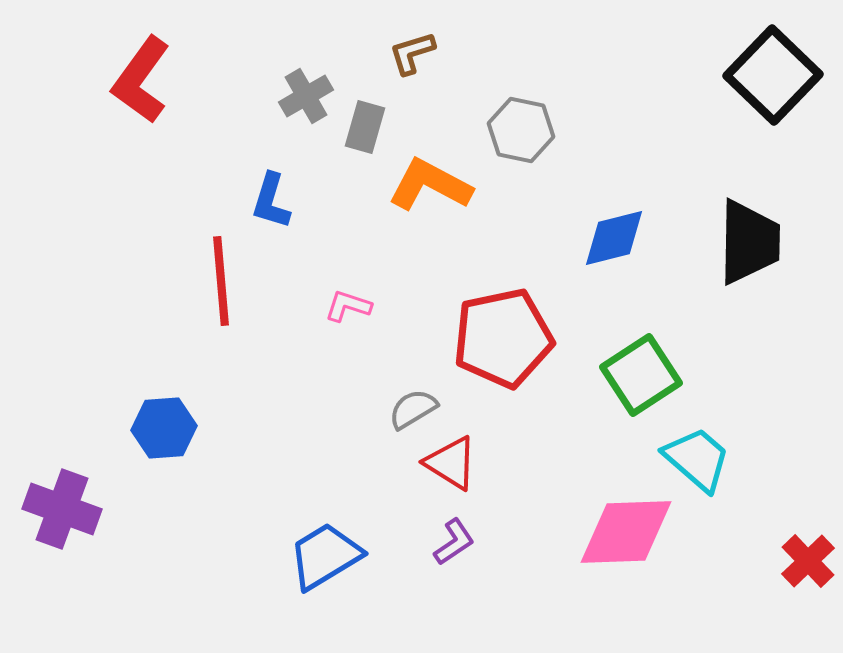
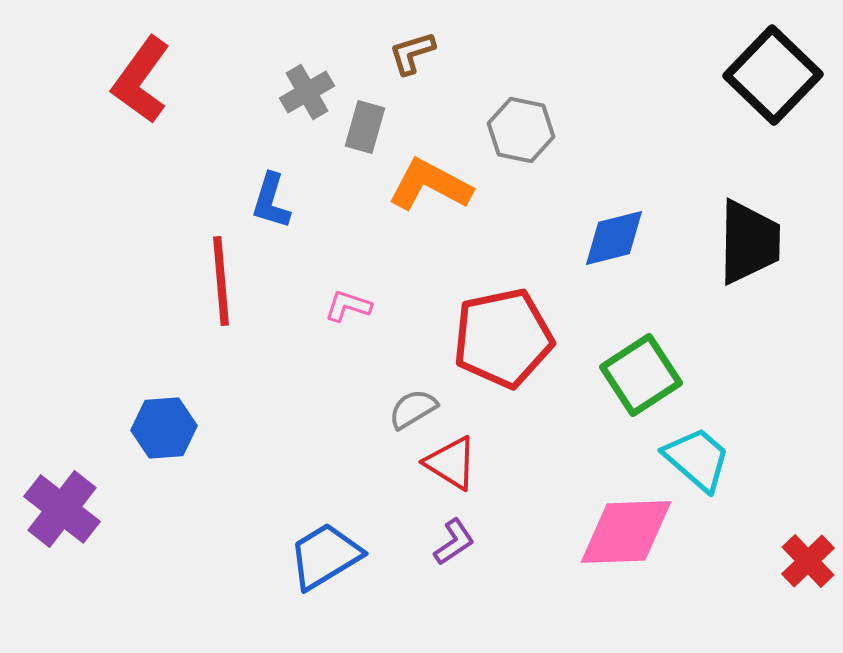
gray cross: moved 1 px right, 4 px up
purple cross: rotated 18 degrees clockwise
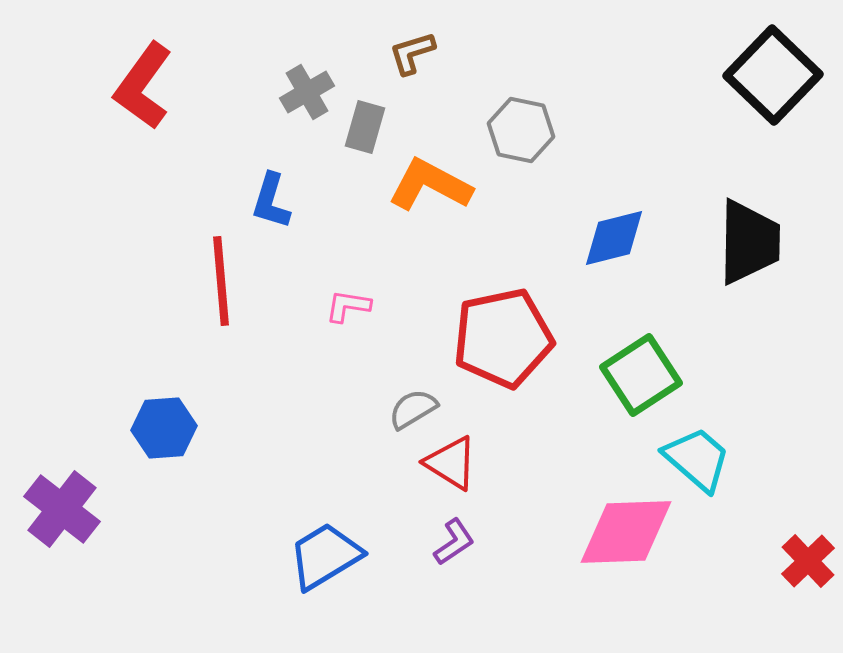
red L-shape: moved 2 px right, 6 px down
pink L-shape: rotated 9 degrees counterclockwise
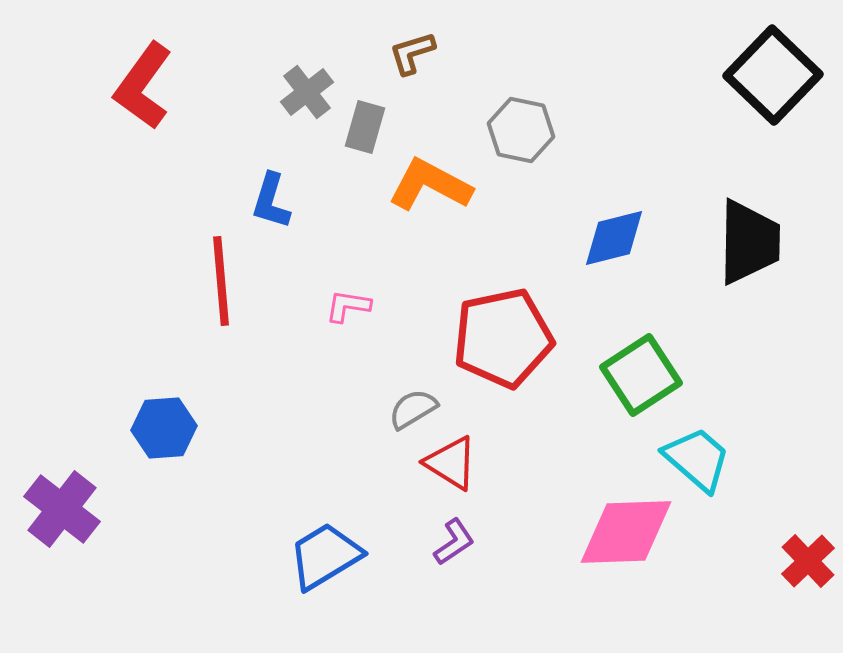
gray cross: rotated 8 degrees counterclockwise
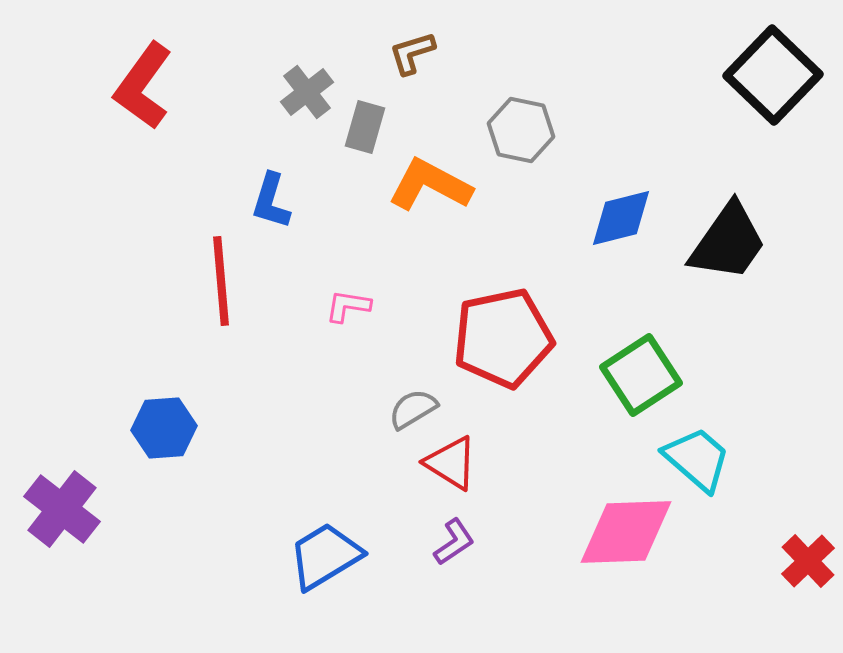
blue diamond: moved 7 px right, 20 px up
black trapezoid: moved 21 px left; rotated 34 degrees clockwise
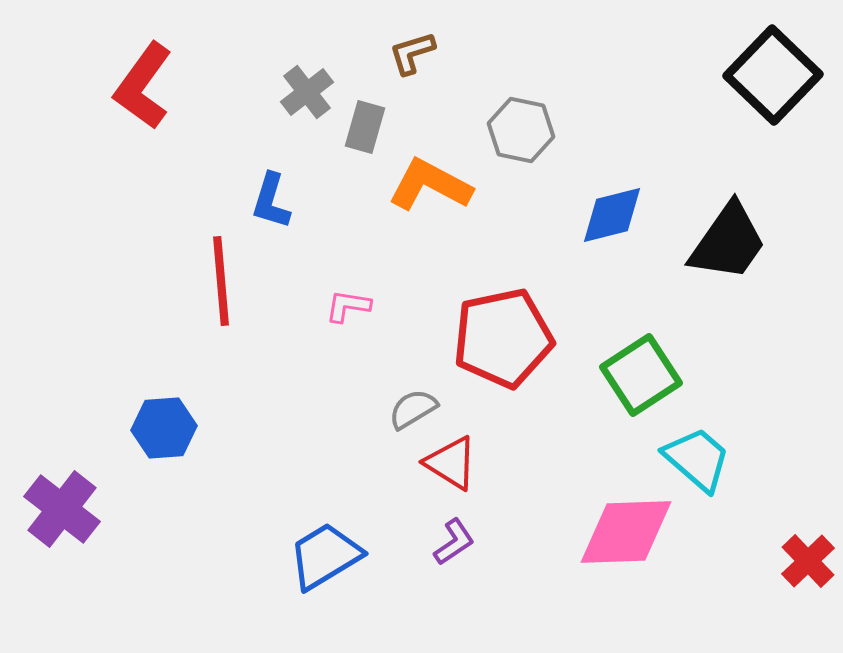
blue diamond: moved 9 px left, 3 px up
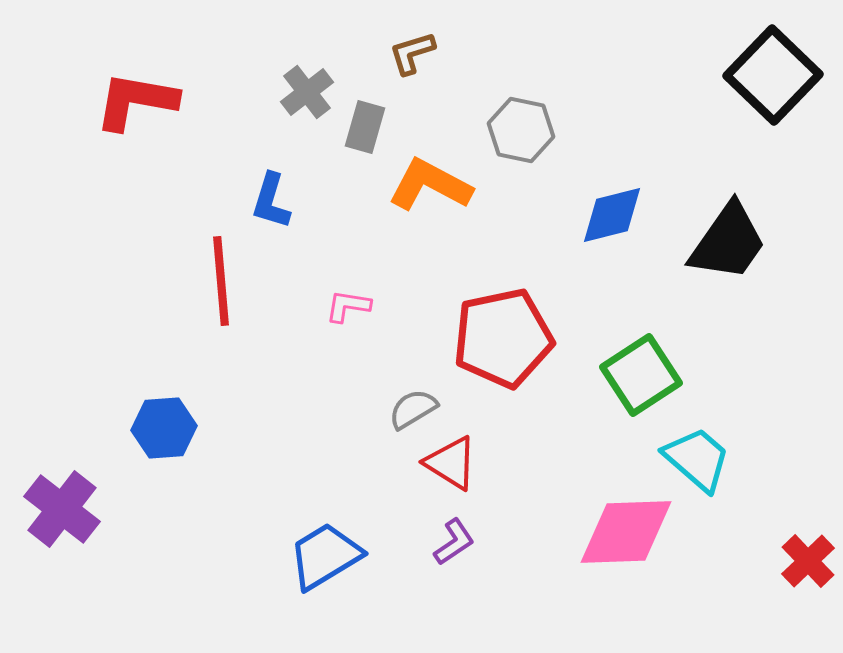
red L-shape: moved 7 px left, 15 px down; rotated 64 degrees clockwise
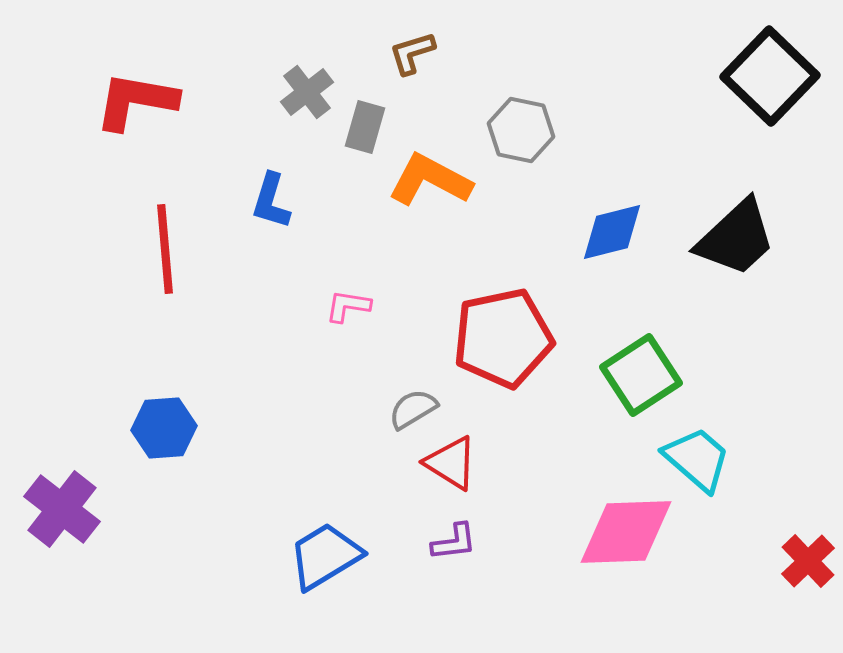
black square: moved 3 px left, 1 px down
orange L-shape: moved 5 px up
blue diamond: moved 17 px down
black trapezoid: moved 8 px right, 4 px up; rotated 12 degrees clockwise
red line: moved 56 px left, 32 px up
purple L-shape: rotated 27 degrees clockwise
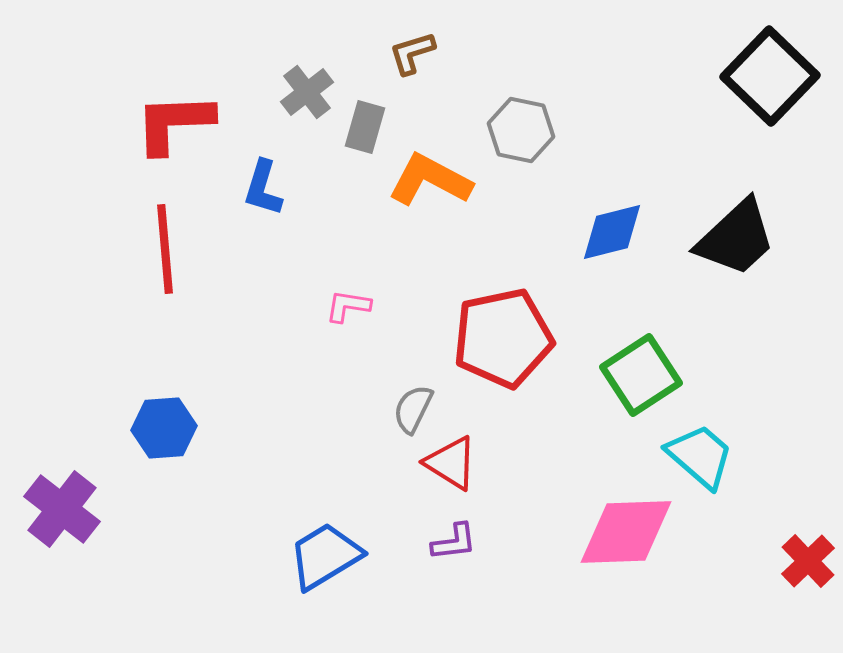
red L-shape: moved 38 px right, 22 px down; rotated 12 degrees counterclockwise
blue L-shape: moved 8 px left, 13 px up
gray semicircle: rotated 33 degrees counterclockwise
cyan trapezoid: moved 3 px right, 3 px up
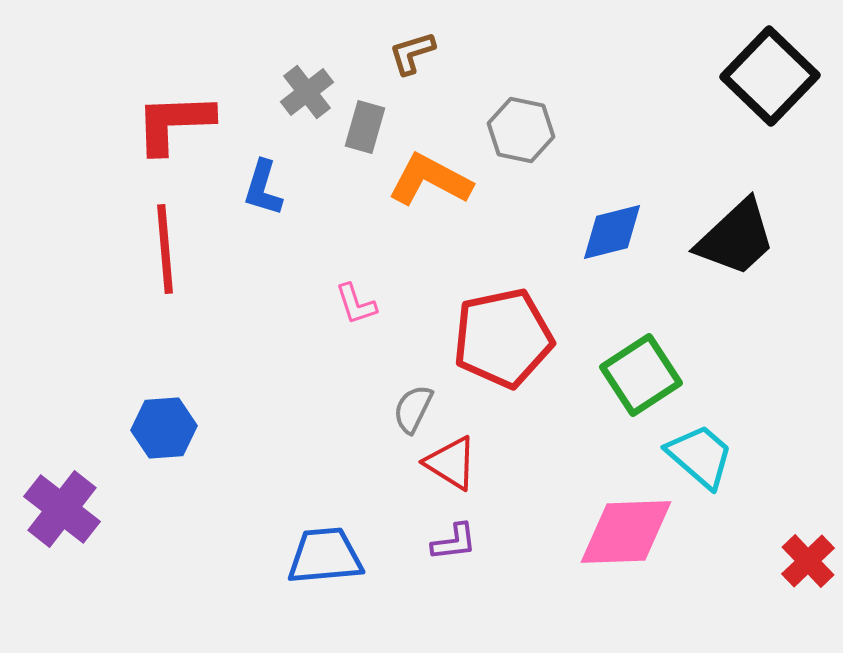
pink L-shape: moved 8 px right, 2 px up; rotated 117 degrees counterclockwise
blue trapezoid: rotated 26 degrees clockwise
